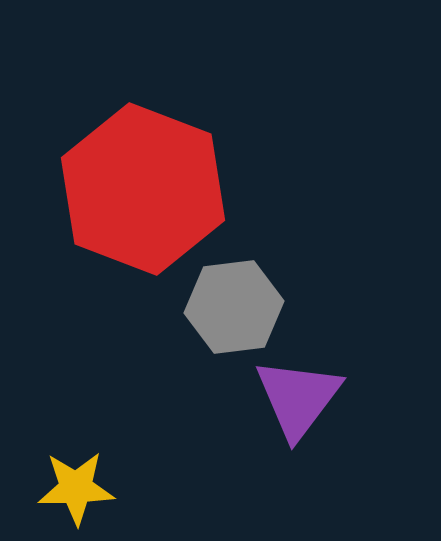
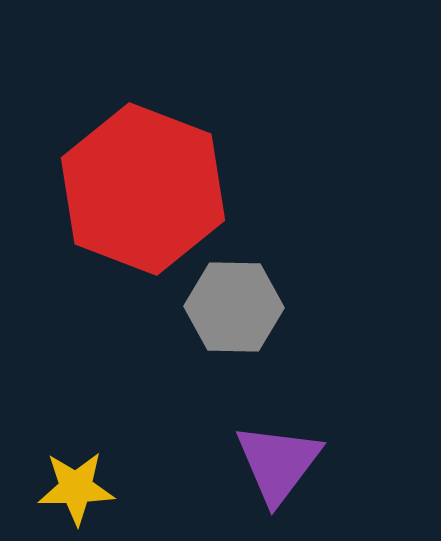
gray hexagon: rotated 8 degrees clockwise
purple triangle: moved 20 px left, 65 px down
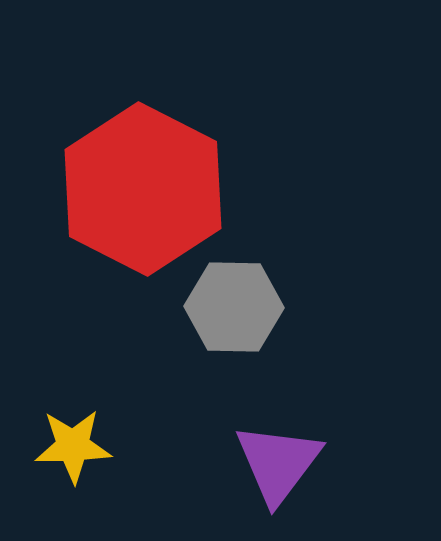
red hexagon: rotated 6 degrees clockwise
yellow star: moved 3 px left, 42 px up
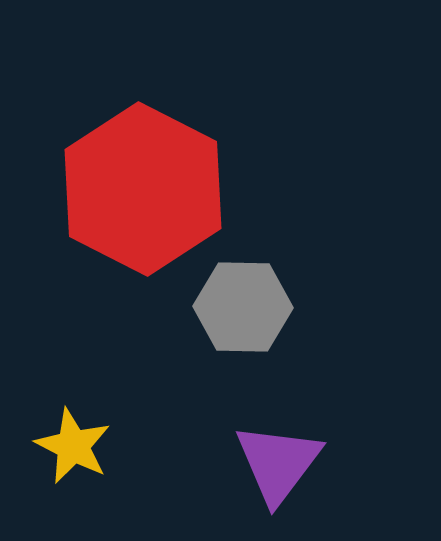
gray hexagon: moved 9 px right
yellow star: rotated 28 degrees clockwise
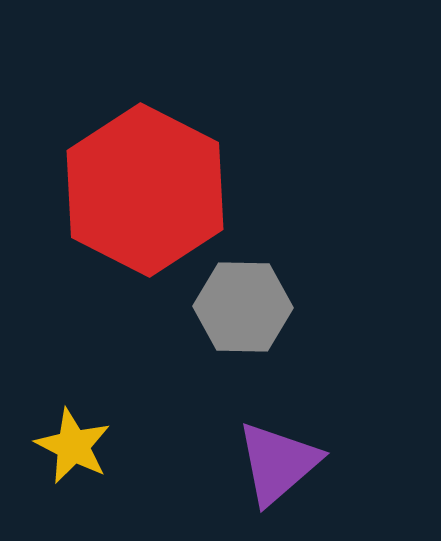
red hexagon: moved 2 px right, 1 px down
purple triangle: rotated 12 degrees clockwise
